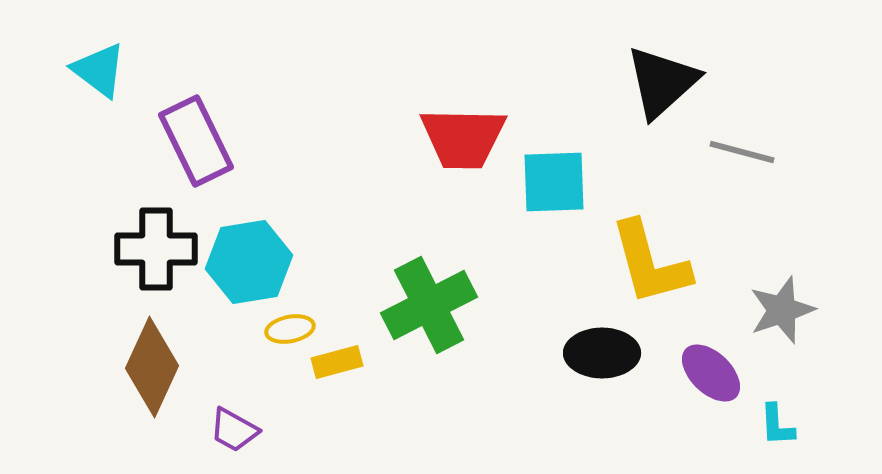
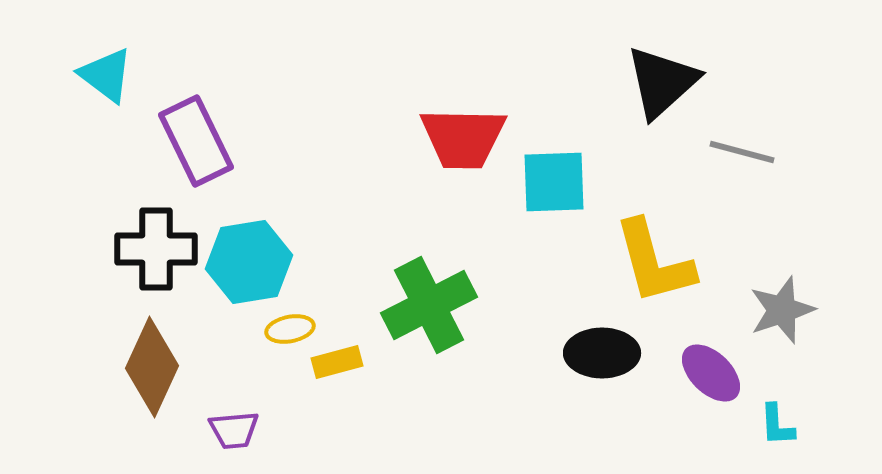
cyan triangle: moved 7 px right, 5 px down
yellow L-shape: moved 4 px right, 1 px up
purple trapezoid: rotated 34 degrees counterclockwise
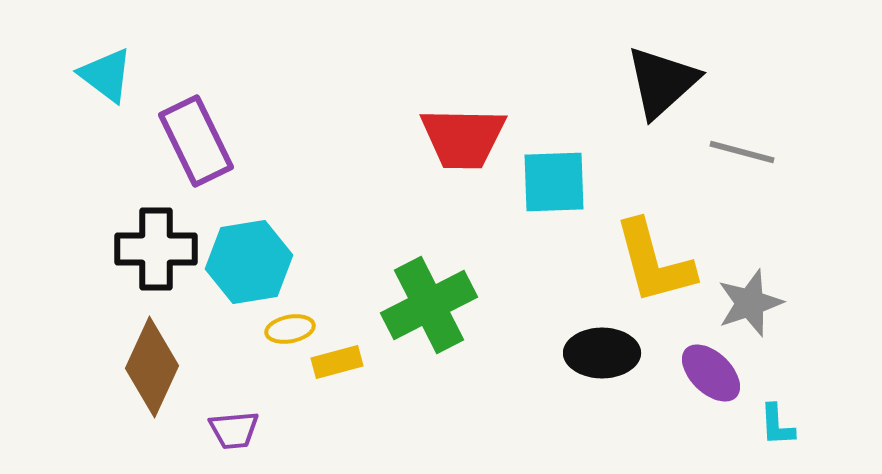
gray star: moved 32 px left, 7 px up
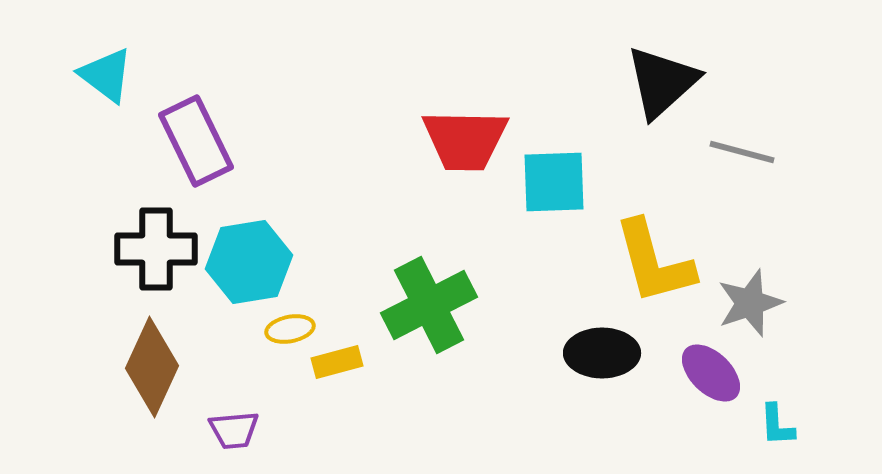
red trapezoid: moved 2 px right, 2 px down
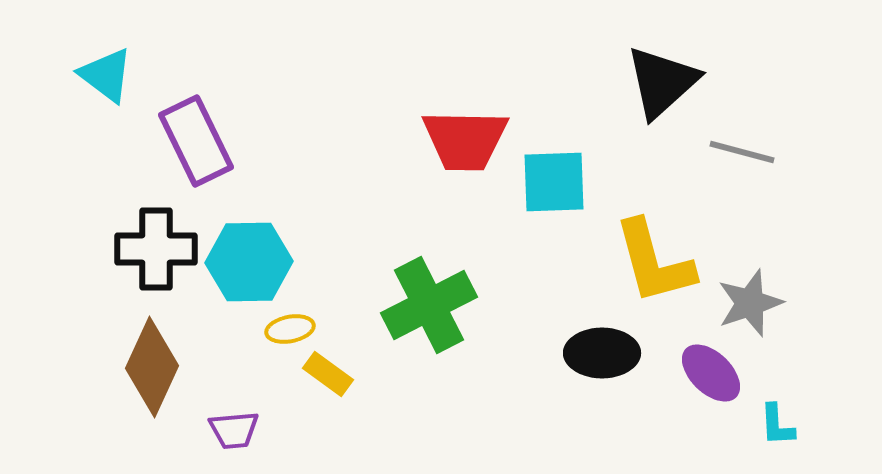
cyan hexagon: rotated 8 degrees clockwise
yellow rectangle: moved 9 px left, 12 px down; rotated 51 degrees clockwise
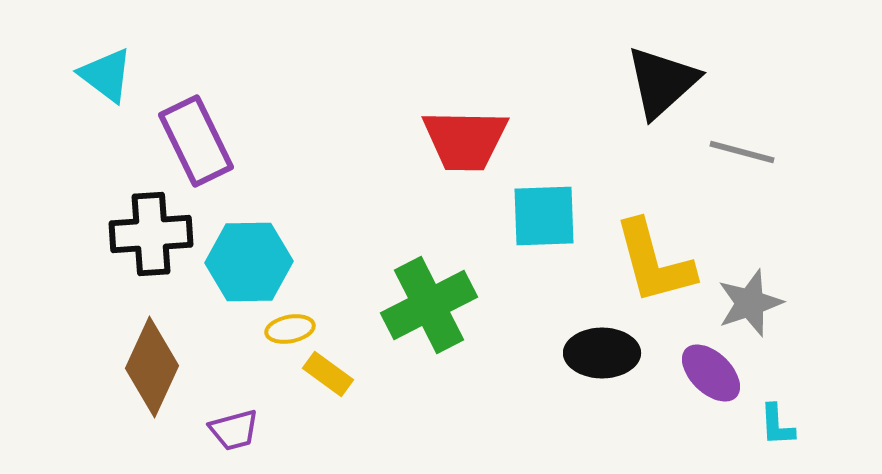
cyan square: moved 10 px left, 34 px down
black cross: moved 5 px left, 15 px up; rotated 4 degrees counterclockwise
purple trapezoid: rotated 10 degrees counterclockwise
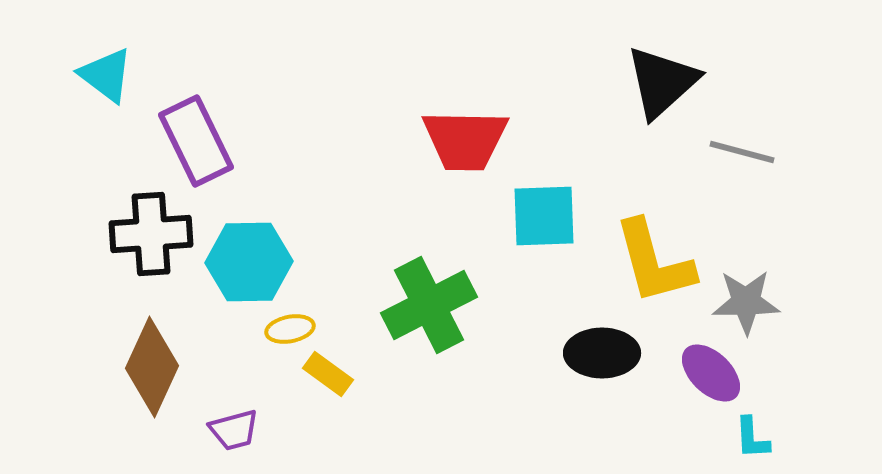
gray star: moved 4 px left, 1 px up; rotated 18 degrees clockwise
cyan L-shape: moved 25 px left, 13 px down
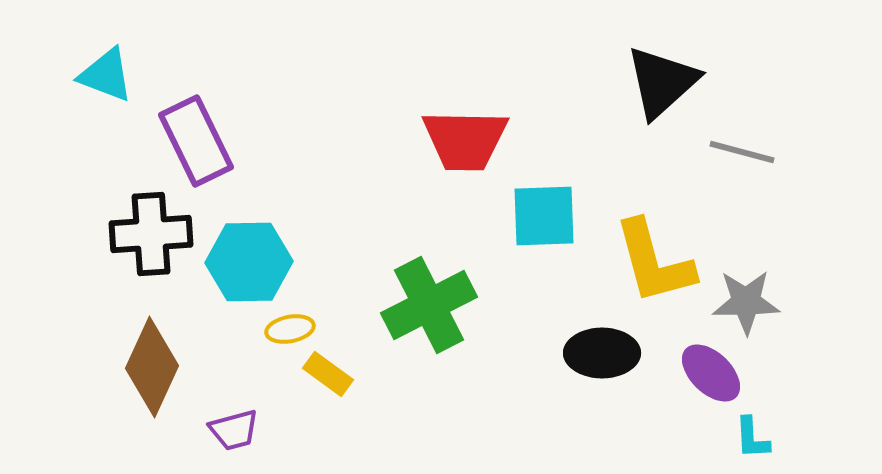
cyan triangle: rotated 16 degrees counterclockwise
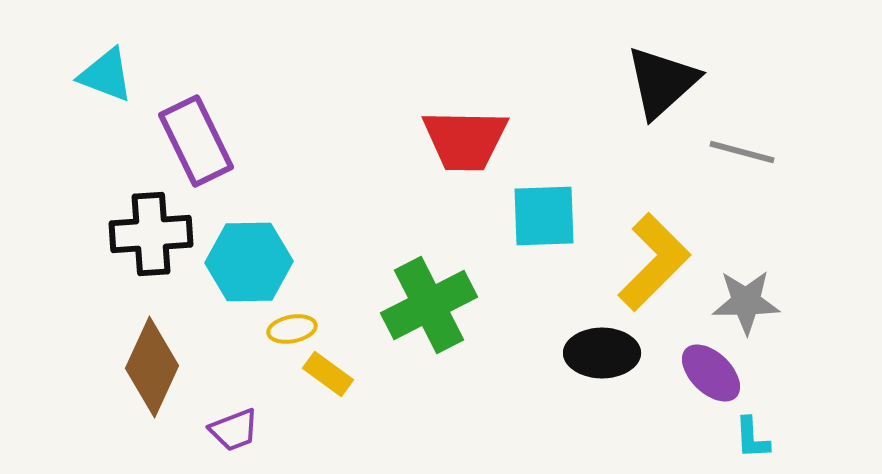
yellow L-shape: rotated 120 degrees counterclockwise
yellow ellipse: moved 2 px right
purple trapezoid: rotated 6 degrees counterclockwise
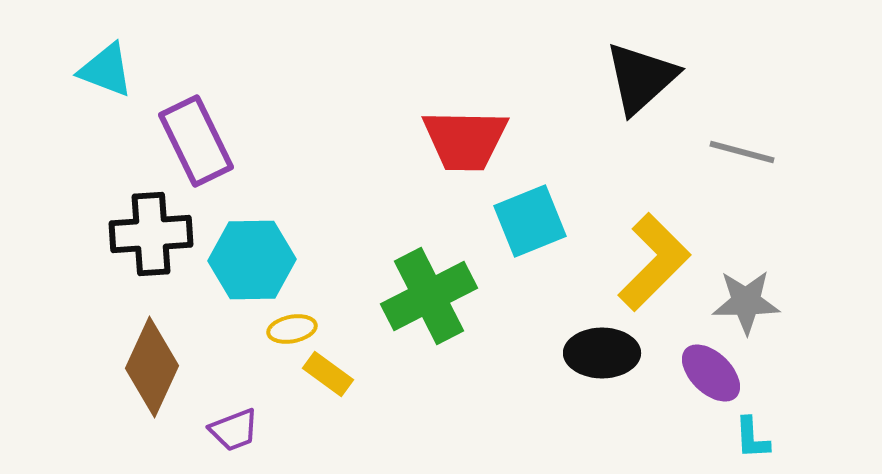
cyan triangle: moved 5 px up
black triangle: moved 21 px left, 4 px up
cyan square: moved 14 px left, 5 px down; rotated 20 degrees counterclockwise
cyan hexagon: moved 3 px right, 2 px up
green cross: moved 9 px up
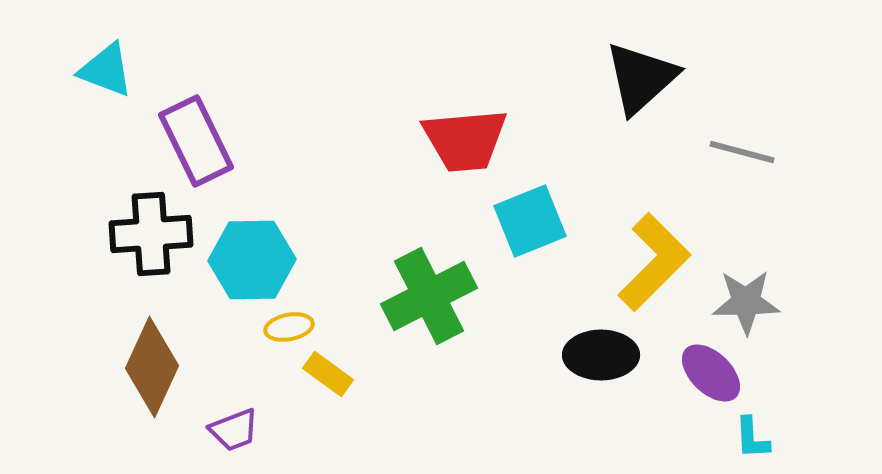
red trapezoid: rotated 6 degrees counterclockwise
yellow ellipse: moved 3 px left, 2 px up
black ellipse: moved 1 px left, 2 px down
